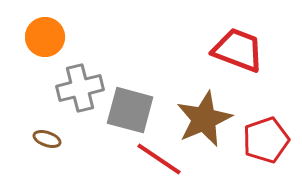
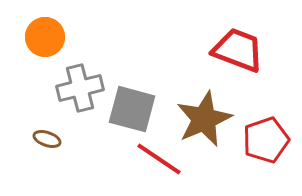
gray square: moved 2 px right, 1 px up
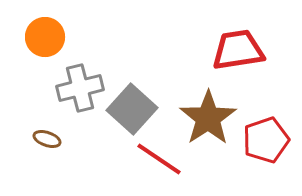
red trapezoid: rotated 30 degrees counterclockwise
gray square: rotated 27 degrees clockwise
brown star: moved 4 px right, 1 px up; rotated 10 degrees counterclockwise
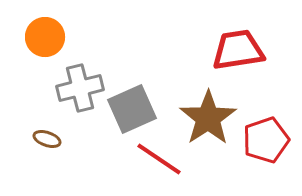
gray square: rotated 24 degrees clockwise
